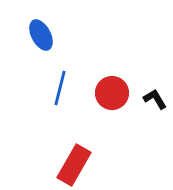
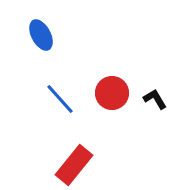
blue line: moved 11 px down; rotated 56 degrees counterclockwise
red rectangle: rotated 9 degrees clockwise
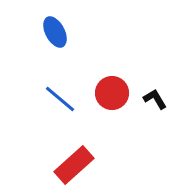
blue ellipse: moved 14 px right, 3 px up
blue line: rotated 8 degrees counterclockwise
red rectangle: rotated 9 degrees clockwise
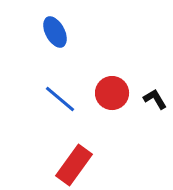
red rectangle: rotated 12 degrees counterclockwise
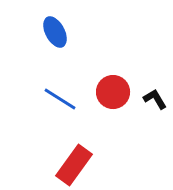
red circle: moved 1 px right, 1 px up
blue line: rotated 8 degrees counterclockwise
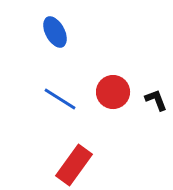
black L-shape: moved 1 px right, 1 px down; rotated 10 degrees clockwise
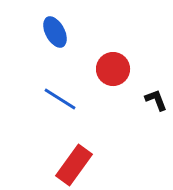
red circle: moved 23 px up
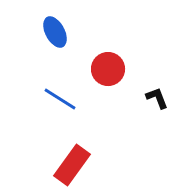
red circle: moved 5 px left
black L-shape: moved 1 px right, 2 px up
red rectangle: moved 2 px left
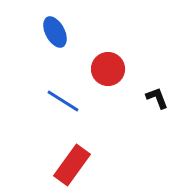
blue line: moved 3 px right, 2 px down
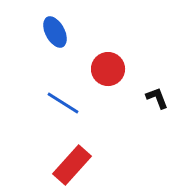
blue line: moved 2 px down
red rectangle: rotated 6 degrees clockwise
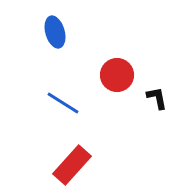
blue ellipse: rotated 12 degrees clockwise
red circle: moved 9 px right, 6 px down
black L-shape: rotated 10 degrees clockwise
